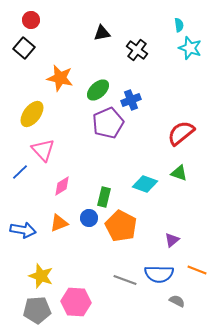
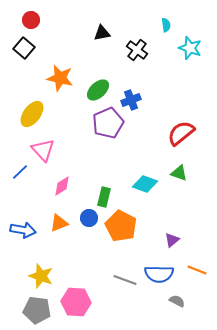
cyan semicircle: moved 13 px left
gray pentagon: rotated 12 degrees clockwise
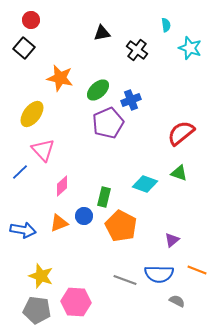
pink diamond: rotated 10 degrees counterclockwise
blue circle: moved 5 px left, 2 px up
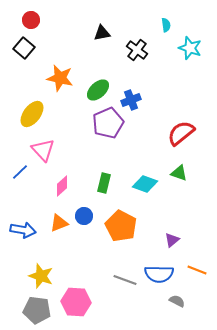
green rectangle: moved 14 px up
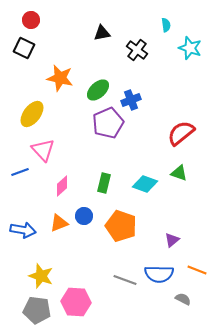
black square: rotated 15 degrees counterclockwise
blue line: rotated 24 degrees clockwise
orange pentagon: rotated 8 degrees counterclockwise
gray semicircle: moved 6 px right, 2 px up
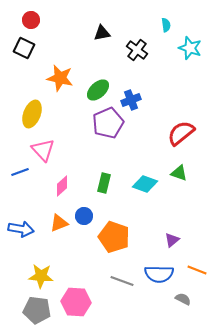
yellow ellipse: rotated 16 degrees counterclockwise
orange pentagon: moved 7 px left, 11 px down
blue arrow: moved 2 px left, 1 px up
yellow star: rotated 15 degrees counterclockwise
gray line: moved 3 px left, 1 px down
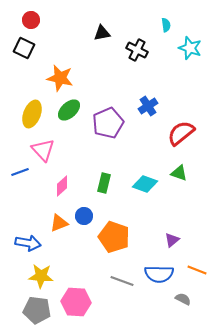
black cross: rotated 10 degrees counterclockwise
green ellipse: moved 29 px left, 20 px down
blue cross: moved 17 px right, 6 px down; rotated 12 degrees counterclockwise
blue arrow: moved 7 px right, 14 px down
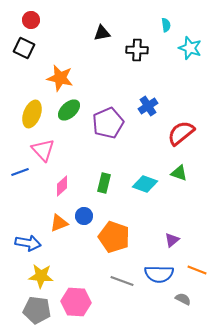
black cross: rotated 25 degrees counterclockwise
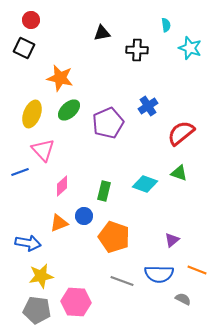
green rectangle: moved 8 px down
yellow star: rotated 15 degrees counterclockwise
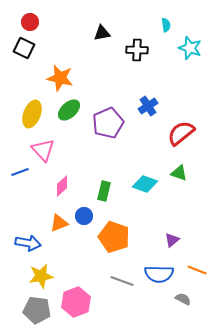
red circle: moved 1 px left, 2 px down
pink hexagon: rotated 24 degrees counterclockwise
